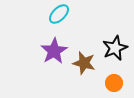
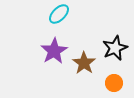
brown star: rotated 20 degrees clockwise
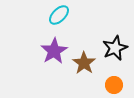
cyan ellipse: moved 1 px down
orange circle: moved 2 px down
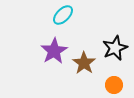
cyan ellipse: moved 4 px right
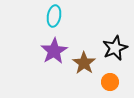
cyan ellipse: moved 9 px left, 1 px down; rotated 35 degrees counterclockwise
orange circle: moved 4 px left, 3 px up
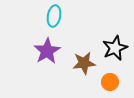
purple star: moved 7 px left
brown star: rotated 30 degrees clockwise
